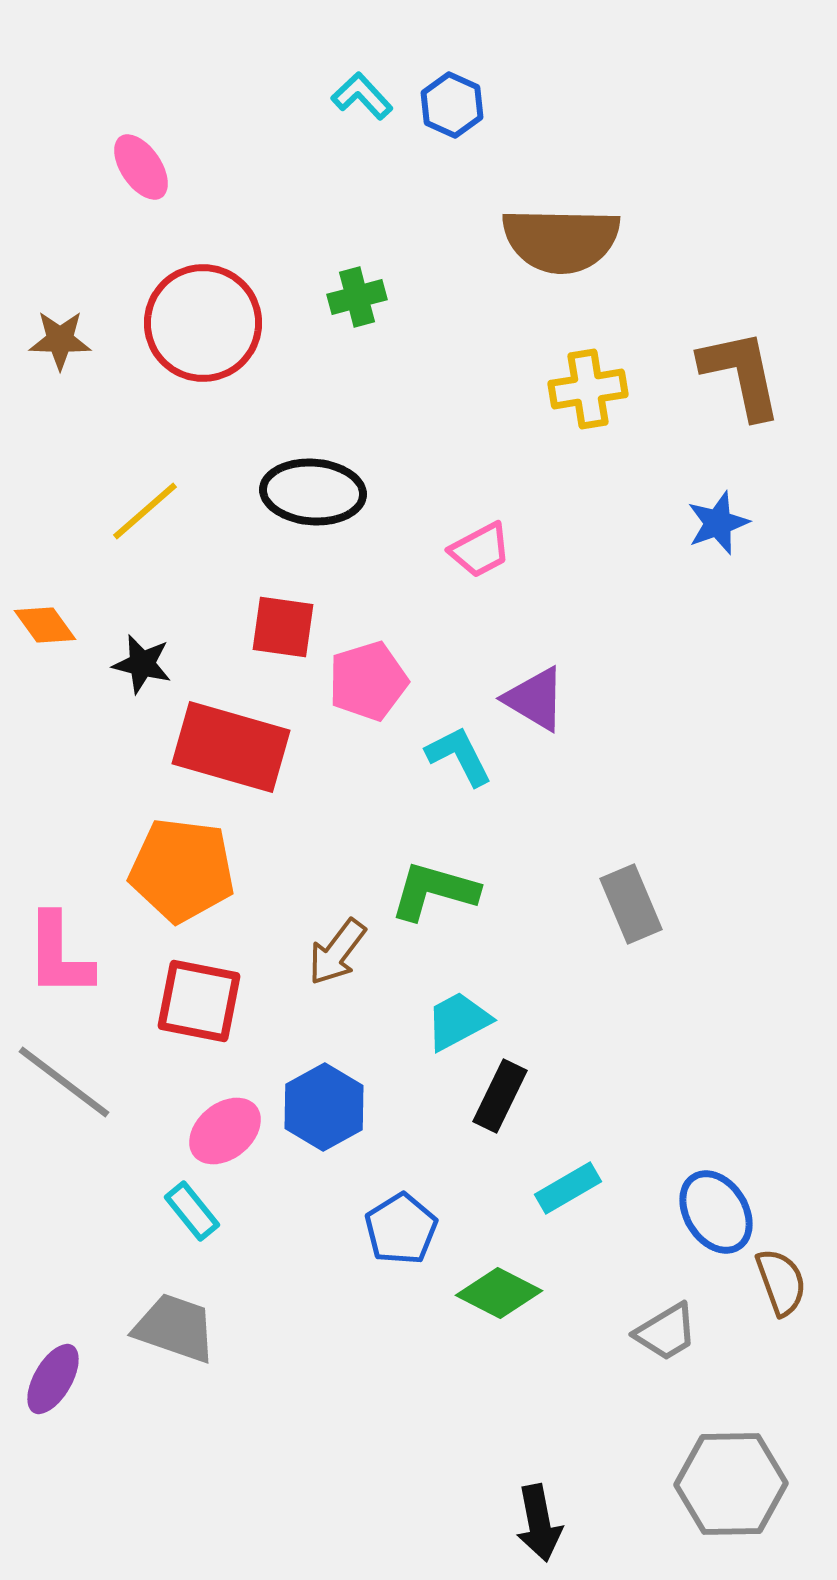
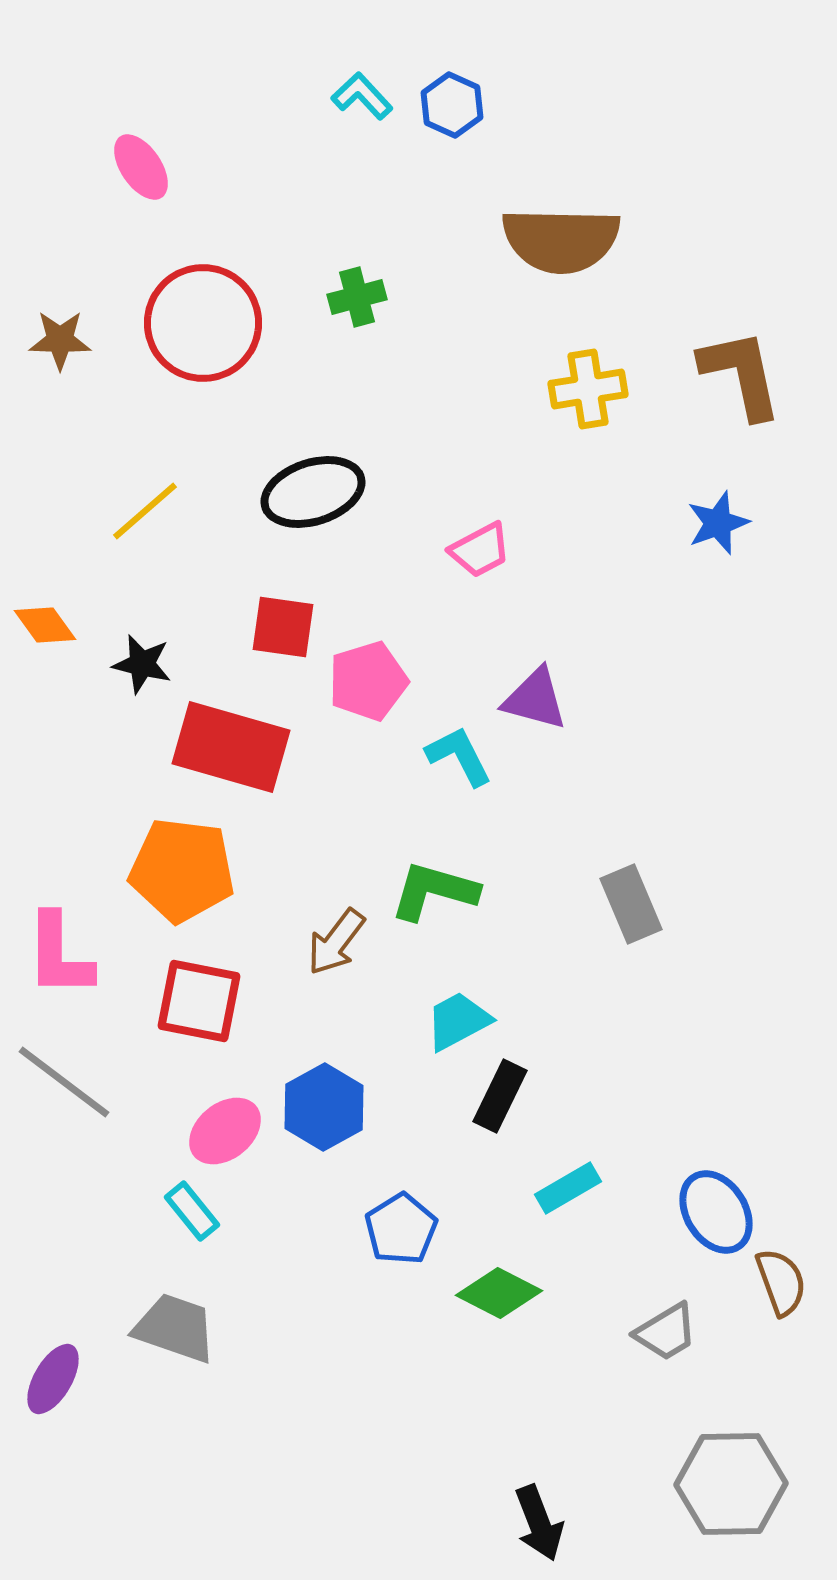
black ellipse at (313, 492): rotated 22 degrees counterclockwise
purple triangle at (535, 699): rotated 16 degrees counterclockwise
brown arrow at (337, 952): moved 1 px left, 10 px up
black arrow at (539, 1523): rotated 10 degrees counterclockwise
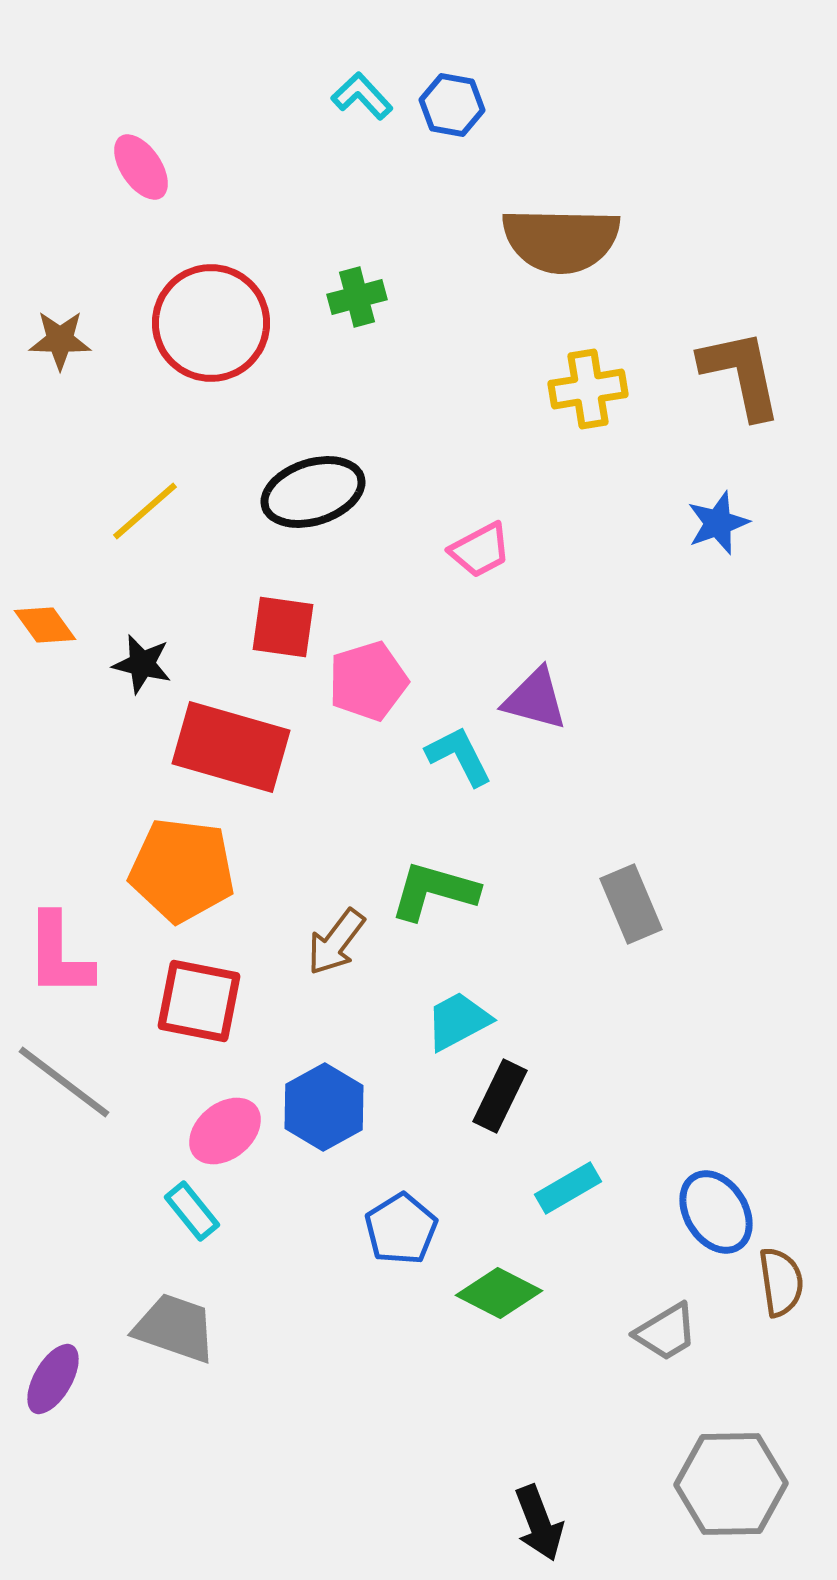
blue hexagon at (452, 105): rotated 14 degrees counterclockwise
red circle at (203, 323): moved 8 px right
brown semicircle at (781, 1282): rotated 12 degrees clockwise
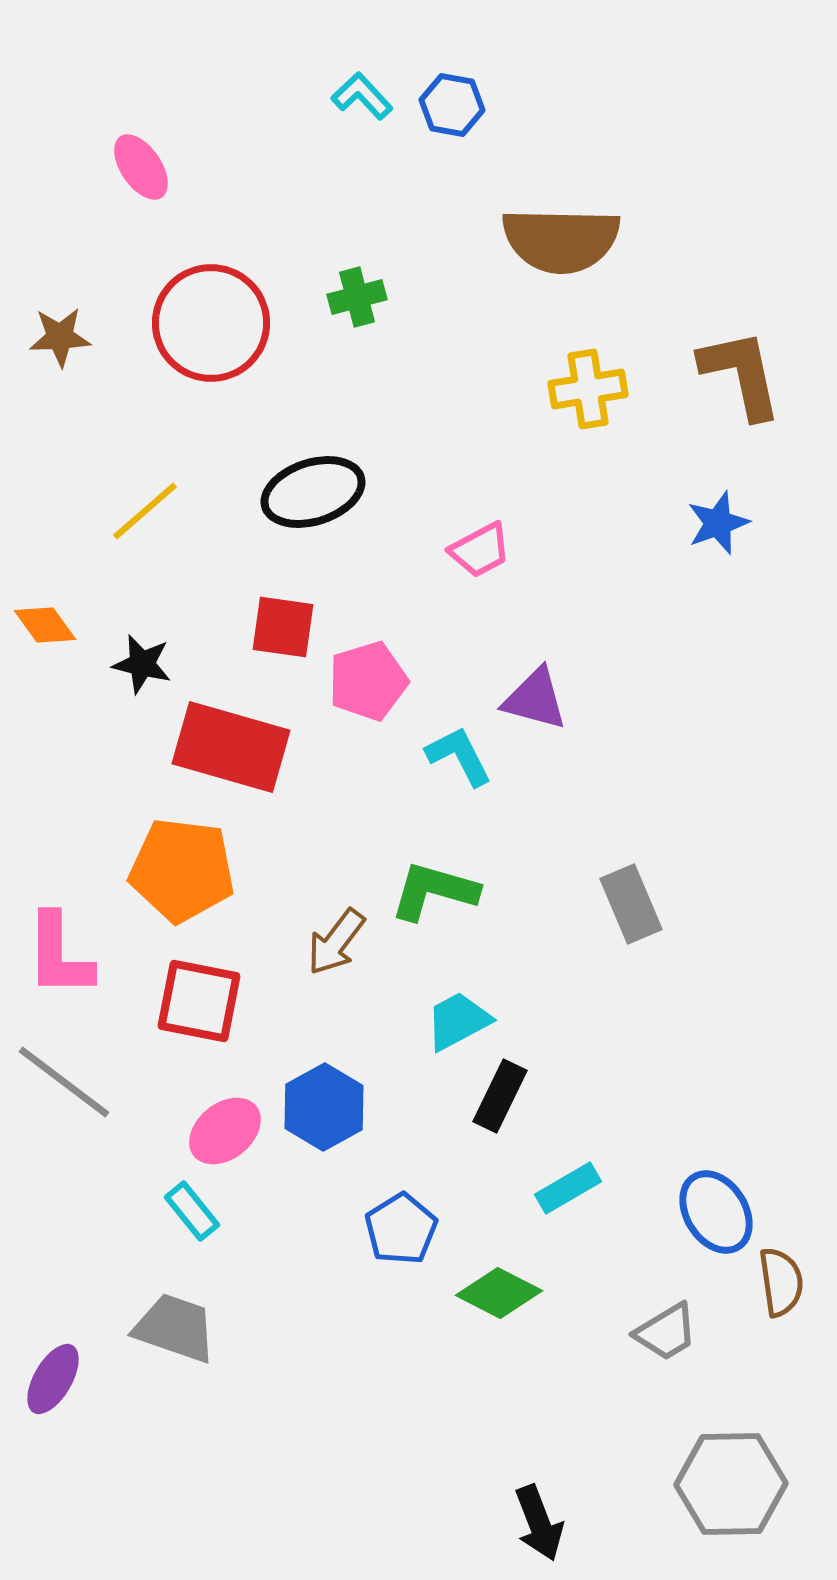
brown star at (60, 340): moved 3 px up; rotated 4 degrees counterclockwise
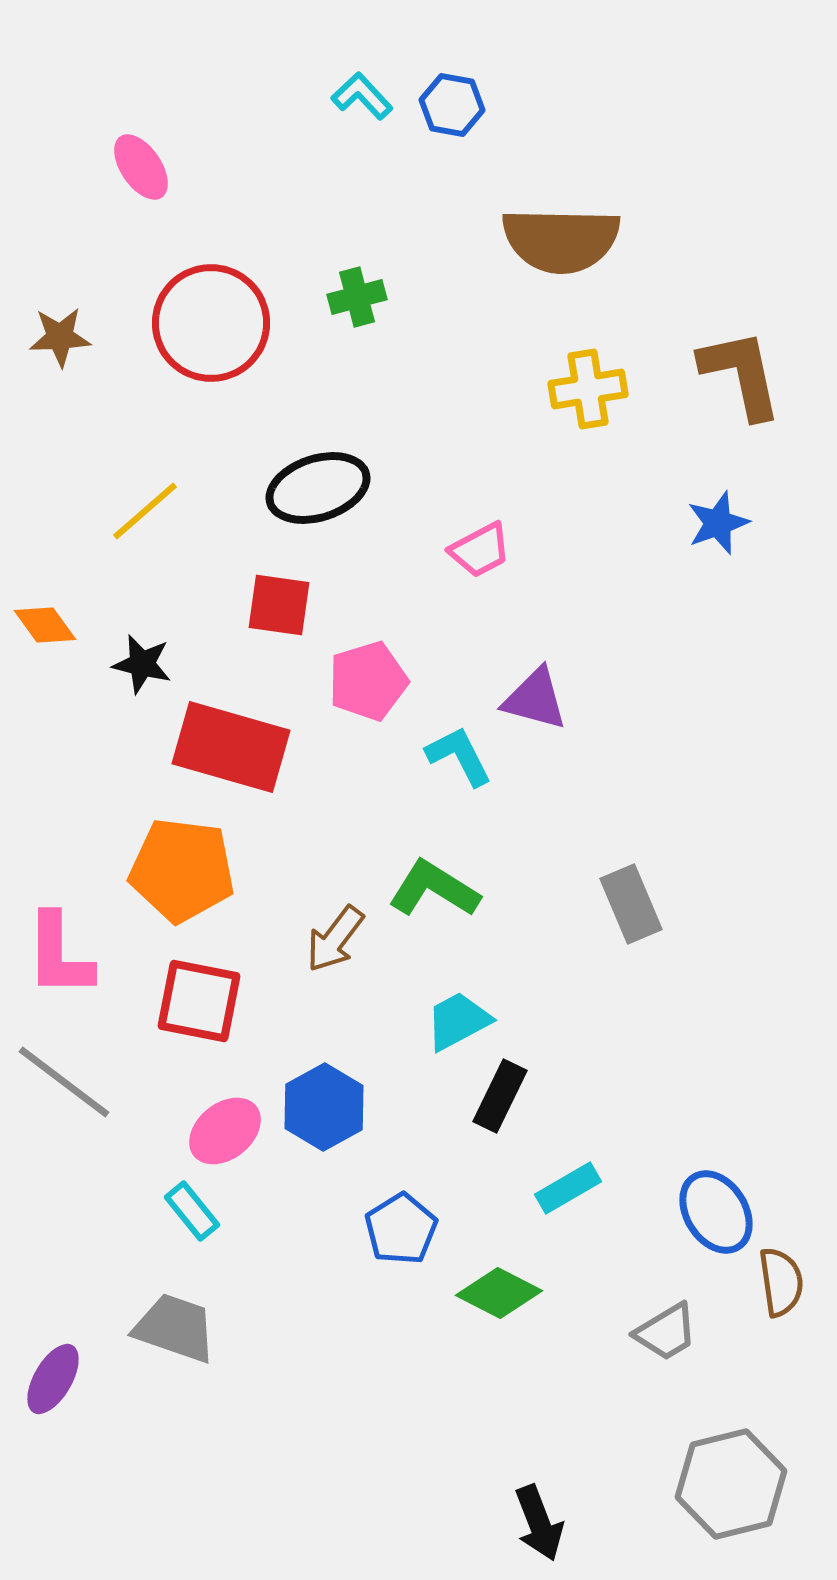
black ellipse at (313, 492): moved 5 px right, 4 px up
red square at (283, 627): moved 4 px left, 22 px up
green L-shape at (434, 891): moved 2 px up; rotated 16 degrees clockwise
brown arrow at (336, 942): moved 1 px left, 3 px up
gray hexagon at (731, 1484): rotated 13 degrees counterclockwise
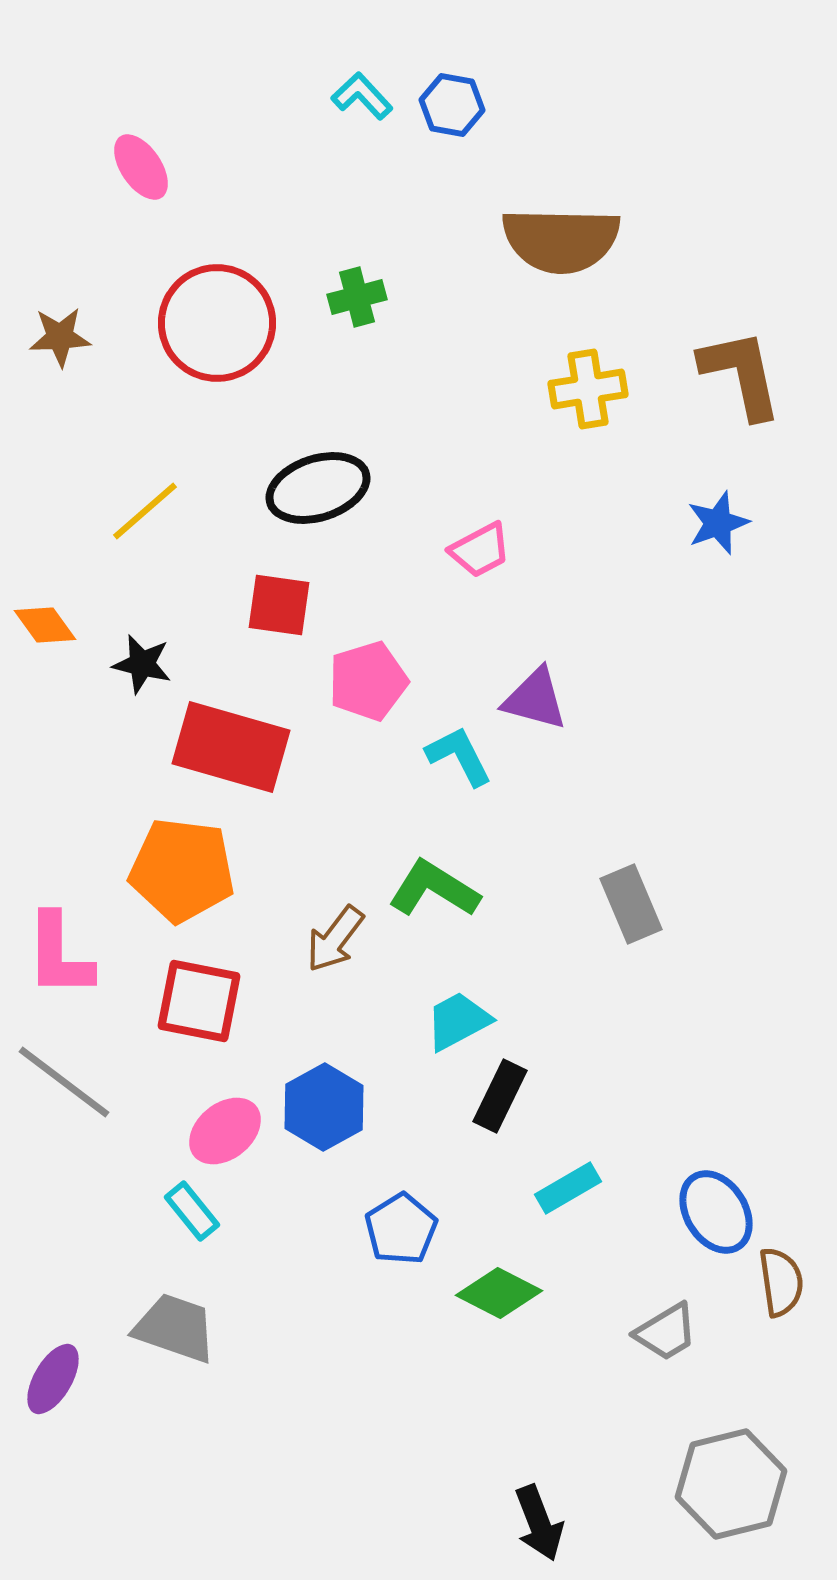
red circle at (211, 323): moved 6 px right
